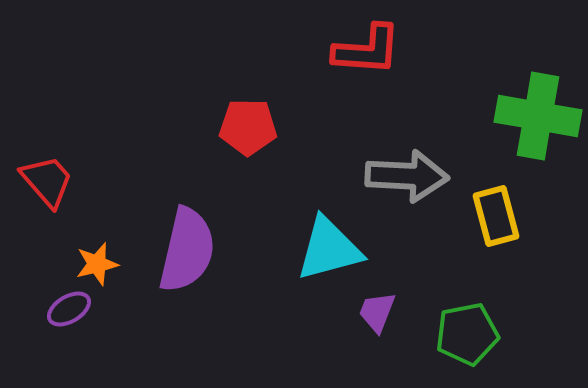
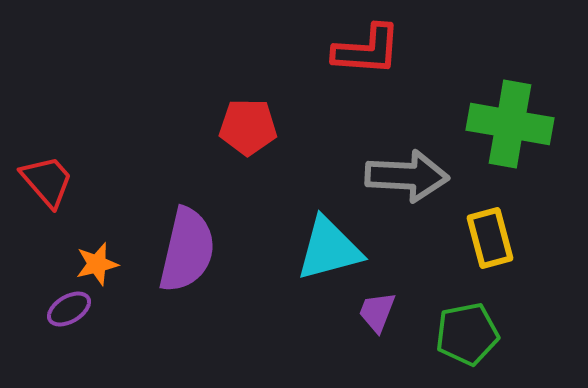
green cross: moved 28 px left, 8 px down
yellow rectangle: moved 6 px left, 22 px down
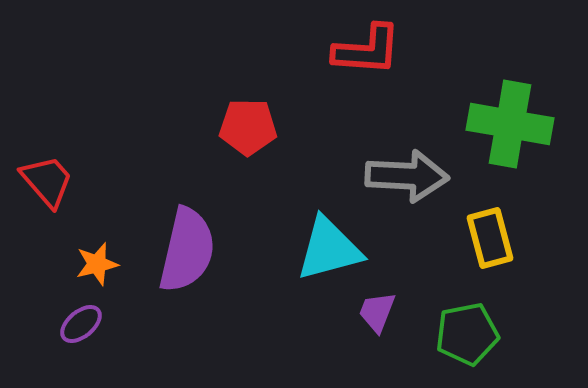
purple ellipse: moved 12 px right, 15 px down; rotated 9 degrees counterclockwise
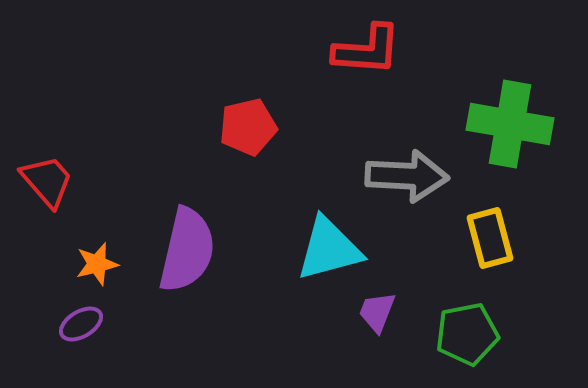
red pentagon: rotated 14 degrees counterclockwise
purple ellipse: rotated 9 degrees clockwise
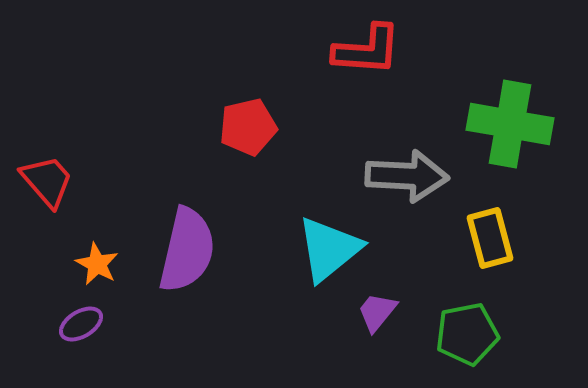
cyan triangle: rotated 24 degrees counterclockwise
orange star: rotated 30 degrees counterclockwise
purple trapezoid: rotated 18 degrees clockwise
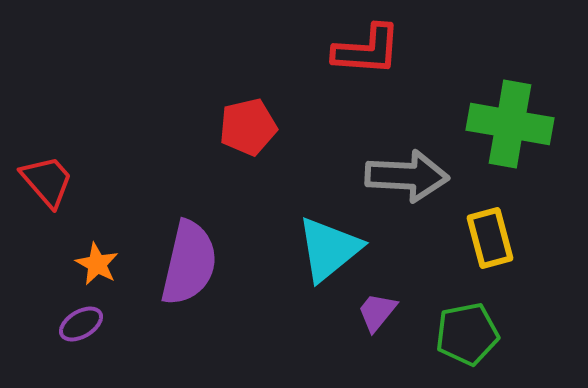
purple semicircle: moved 2 px right, 13 px down
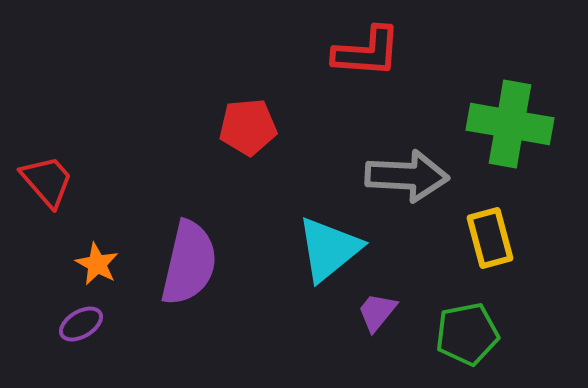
red L-shape: moved 2 px down
red pentagon: rotated 8 degrees clockwise
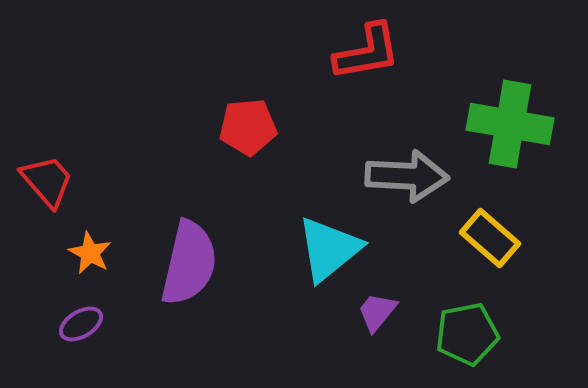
red L-shape: rotated 14 degrees counterclockwise
yellow rectangle: rotated 34 degrees counterclockwise
orange star: moved 7 px left, 11 px up
